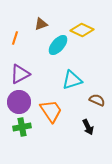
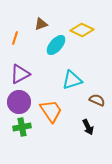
cyan ellipse: moved 2 px left
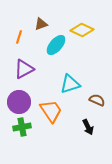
orange line: moved 4 px right, 1 px up
purple triangle: moved 4 px right, 5 px up
cyan triangle: moved 2 px left, 4 px down
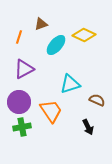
yellow diamond: moved 2 px right, 5 px down
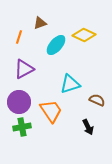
brown triangle: moved 1 px left, 1 px up
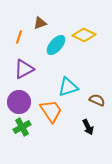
cyan triangle: moved 2 px left, 3 px down
green cross: rotated 18 degrees counterclockwise
